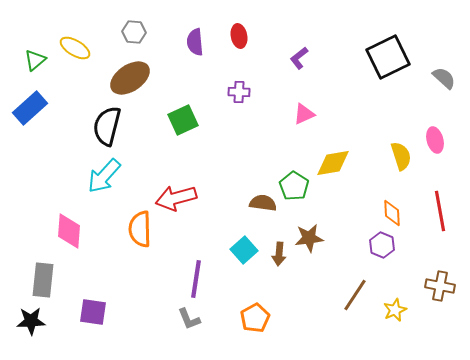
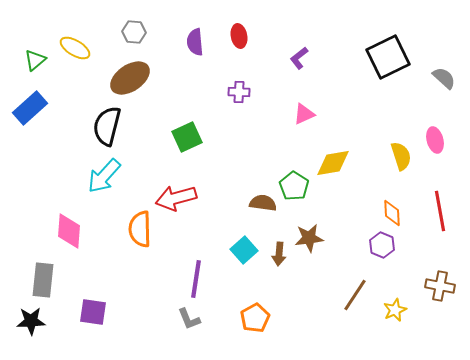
green square: moved 4 px right, 17 px down
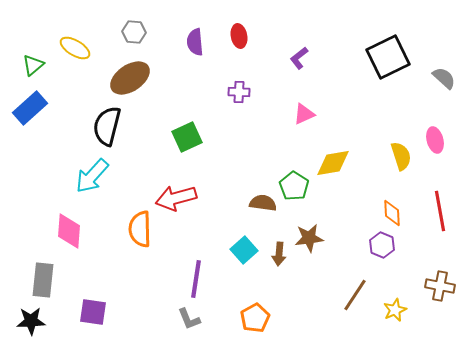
green triangle: moved 2 px left, 5 px down
cyan arrow: moved 12 px left
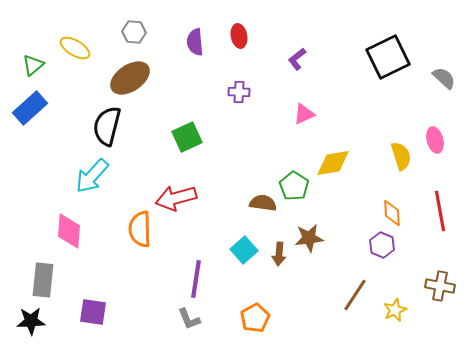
purple L-shape: moved 2 px left, 1 px down
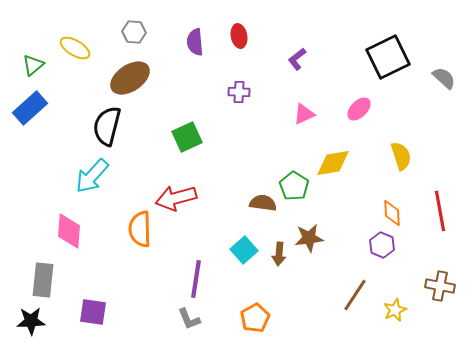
pink ellipse: moved 76 px left, 31 px up; rotated 60 degrees clockwise
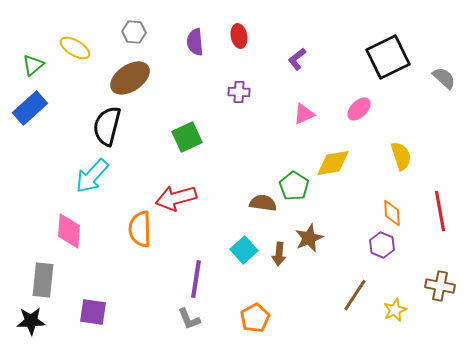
brown star: rotated 16 degrees counterclockwise
